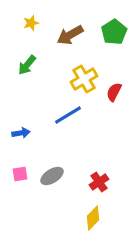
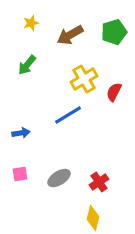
green pentagon: rotated 15 degrees clockwise
gray ellipse: moved 7 px right, 2 px down
yellow diamond: rotated 30 degrees counterclockwise
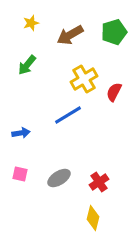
pink square: rotated 21 degrees clockwise
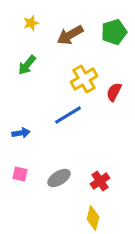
red cross: moved 1 px right, 1 px up
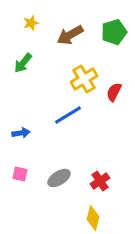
green arrow: moved 4 px left, 2 px up
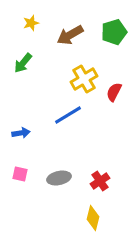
gray ellipse: rotated 20 degrees clockwise
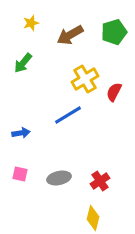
yellow cross: moved 1 px right
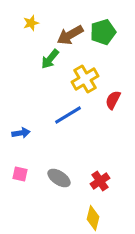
green pentagon: moved 11 px left
green arrow: moved 27 px right, 4 px up
red semicircle: moved 1 px left, 8 px down
gray ellipse: rotated 45 degrees clockwise
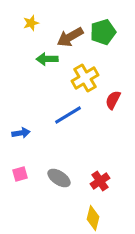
brown arrow: moved 2 px down
green arrow: moved 3 px left; rotated 50 degrees clockwise
yellow cross: moved 1 px up
pink square: rotated 28 degrees counterclockwise
